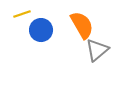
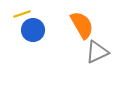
blue circle: moved 8 px left
gray triangle: moved 2 px down; rotated 15 degrees clockwise
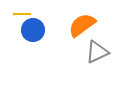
yellow line: rotated 18 degrees clockwise
orange semicircle: rotated 96 degrees counterclockwise
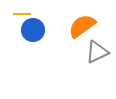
orange semicircle: moved 1 px down
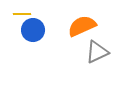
orange semicircle: rotated 12 degrees clockwise
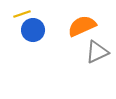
yellow line: rotated 18 degrees counterclockwise
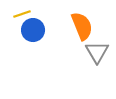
orange semicircle: rotated 92 degrees clockwise
gray triangle: rotated 35 degrees counterclockwise
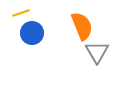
yellow line: moved 1 px left, 1 px up
blue circle: moved 1 px left, 3 px down
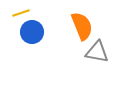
blue circle: moved 1 px up
gray triangle: rotated 50 degrees counterclockwise
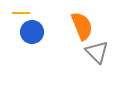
yellow line: rotated 18 degrees clockwise
gray triangle: rotated 35 degrees clockwise
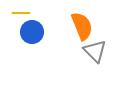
gray triangle: moved 2 px left, 1 px up
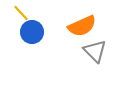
yellow line: rotated 48 degrees clockwise
orange semicircle: rotated 88 degrees clockwise
